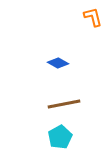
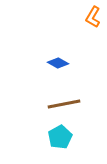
orange L-shape: rotated 135 degrees counterclockwise
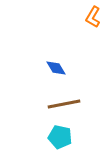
blue diamond: moved 2 px left, 5 px down; rotated 30 degrees clockwise
cyan pentagon: rotated 30 degrees counterclockwise
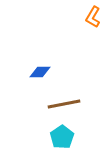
blue diamond: moved 16 px left, 4 px down; rotated 60 degrees counterclockwise
cyan pentagon: moved 2 px right; rotated 25 degrees clockwise
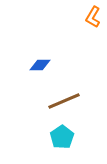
blue diamond: moved 7 px up
brown line: moved 3 px up; rotated 12 degrees counterclockwise
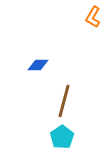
blue diamond: moved 2 px left
brown line: rotated 52 degrees counterclockwise
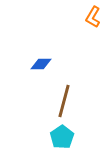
blue diamond: moved 3 px right, 1 px up
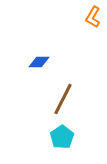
blue diamond: moved 2 px left, 2 px up
brown line: moved 1 px left, 2 px up; rotated 12 degrees clockwise
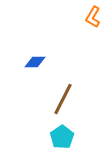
blue diamond: moved 4 px left
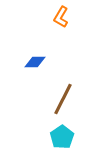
orange L-shape: moved 32 px left
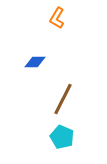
orange L-shape: moved 4 px left, 1 px down
cyan pentagon: rotated 15 degrees counterclockwise
